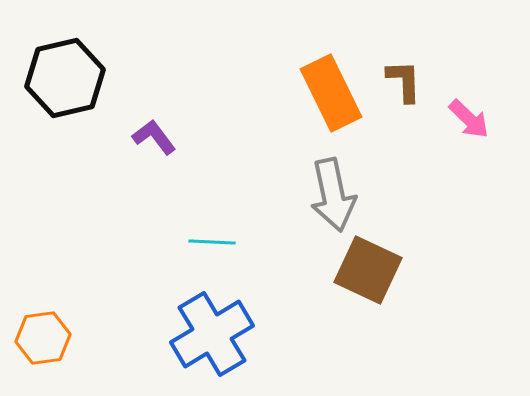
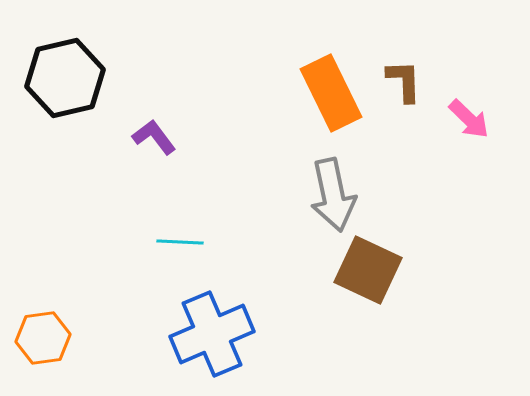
cyan line: moved 32 px left
blue cross: rotated 8 degrees clockwise
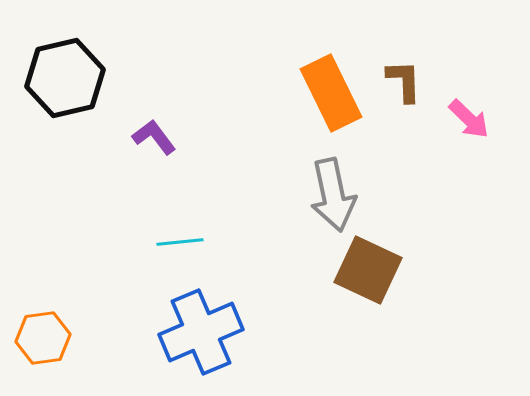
cyan line: rotated 9 degrees counterclockwise
blue cross: moved 11 px left, 2 px up
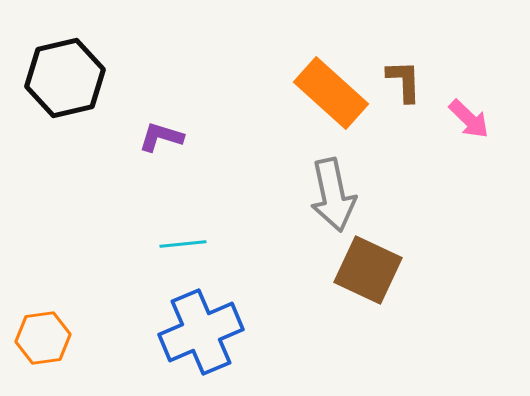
orange rectangle: rotated 22 degrees counterclockwise
purple L-shape: moved 7 px right; rotated 36 degrees counterclockwise
cyan line: moved 3 px right, 2 px down
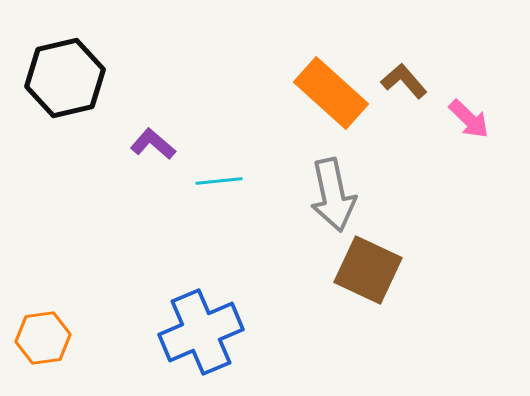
brown L-shape: rotated 39 degrees counterclockwise
purple L-shape: moved 8 px left, 7 px down; rotated 24 degrees clockwise
cyan line: moved 36 px right, 63 px up
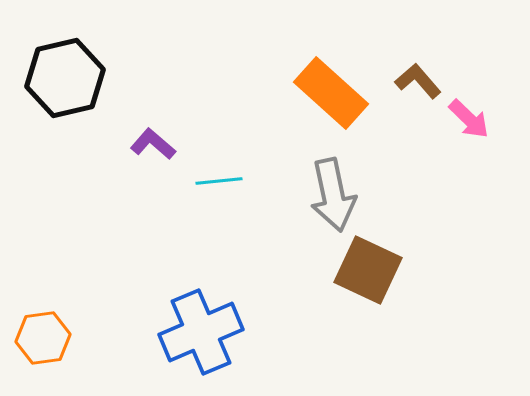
brown L-shape: moved 14 px right
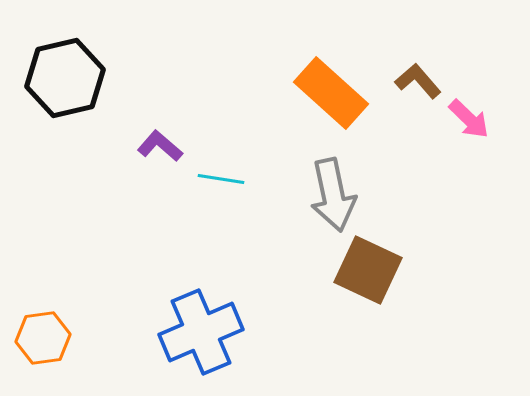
purple L-shape: moved 7 px right, 2 px down
cyan line: moved 2 px right, 2 px up; rotated 15 degrees clockwise
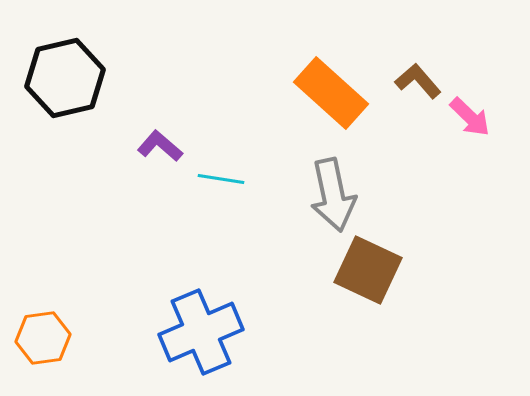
pink arrow: moved 1 px right, 2 px up
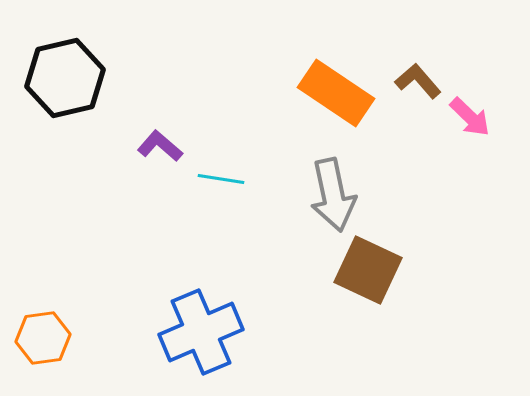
orange rectangle: moved 5 px right; rotated 8 degrees counterclockwise
